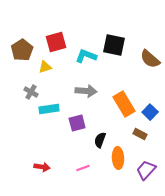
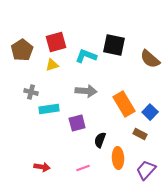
yellow triangle: moved 7 px right, 2 px up
gray cross: rotated 16 degrees counterclockwise
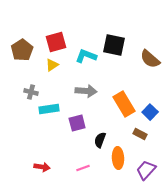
yellow triangle: rotated 16 degrees counterclockwise
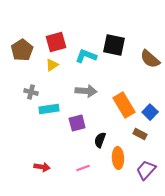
orange rectangle: moved 1 px down
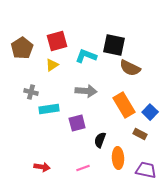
red square: moved 1 px right, 1 px up
brown pentagon: moved 2 px up
brown semicircle: moved 20 px left, 9 px down; rotated 15 degrees counterclockwise
purple trapezoid: rotated 60 degrees clockwise
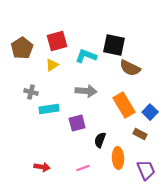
purple trapezoid: rotated 55 degrees clockwise
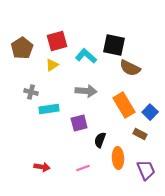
cyan L-shape: rotated 20 degrees clockwise
purple square: moved 2 px right
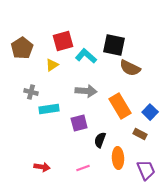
red square: moved 6 px right
orange rectangle: moved 4 px left, 1 px down
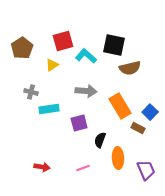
brown semicircle: rotated 40 degrees counterclockwise
brown rectangle: moved 2 px left, 6 px up
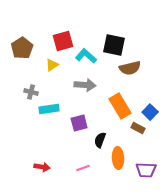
gray arrow: moved 1 px left, 6 px up
purple trapezoid: rotated 115 degrees clockwise
